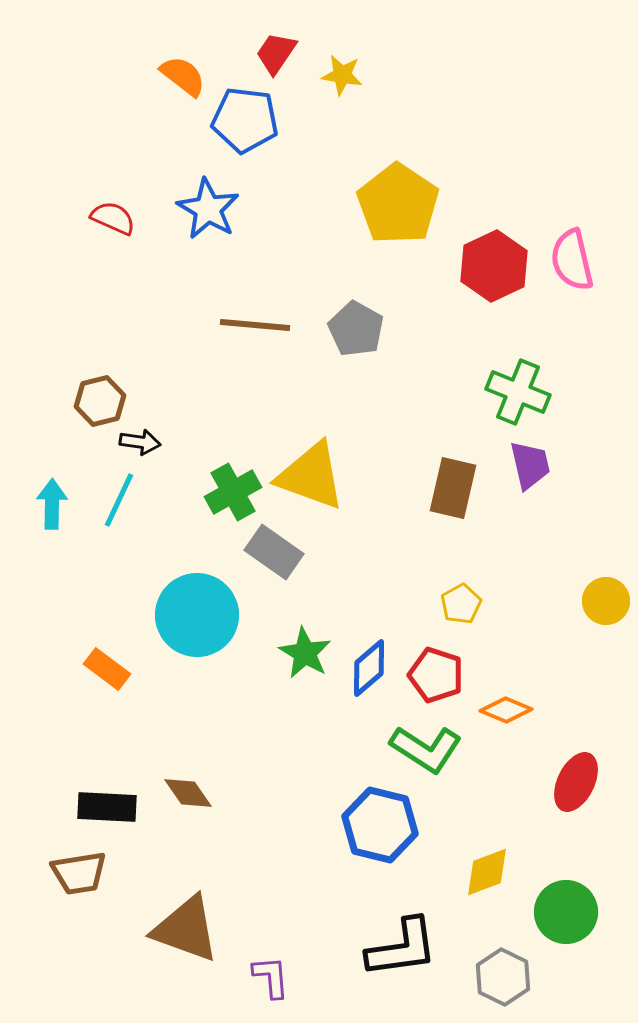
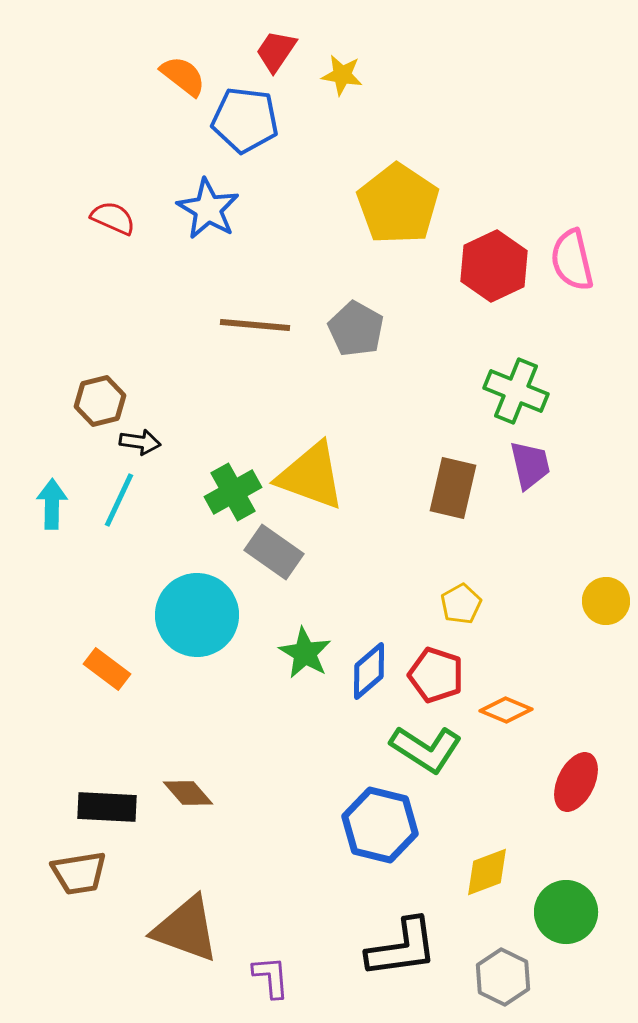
red trapezoid at (276, 53): moved 2 px up
green cross at (518, 392): moved 2 px left, 1 px up
blue diamond at (369, 668): moved 3 px down
brown diamond at (188, 793): rotated 6 degrees counterclockwise
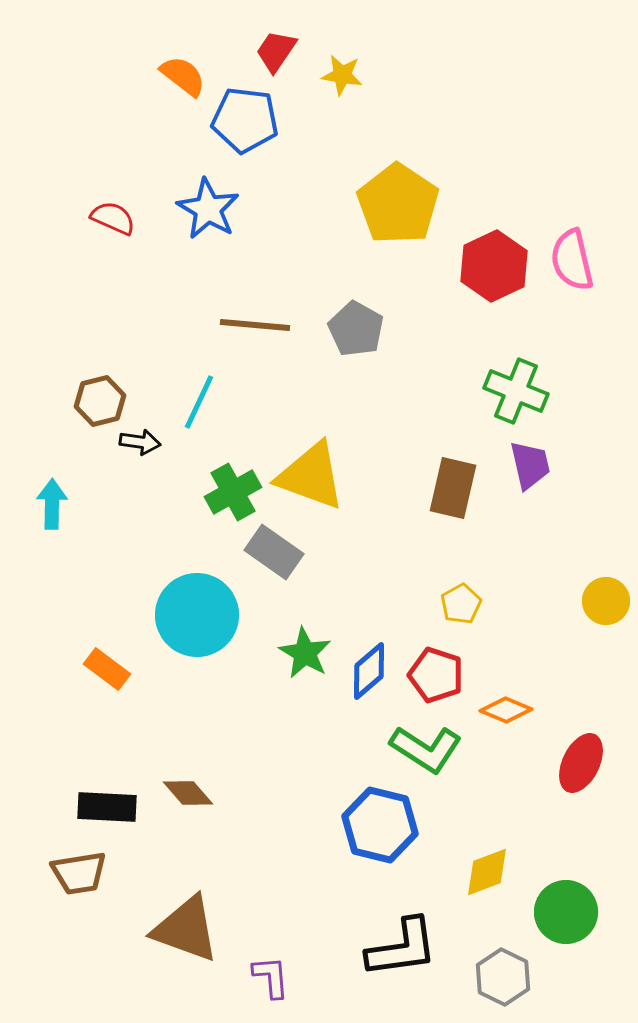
cyan line at (119, 500): moved 80 px right, 98 px up
red ellipse at (576, 782): moved 5 px right, 19 px up
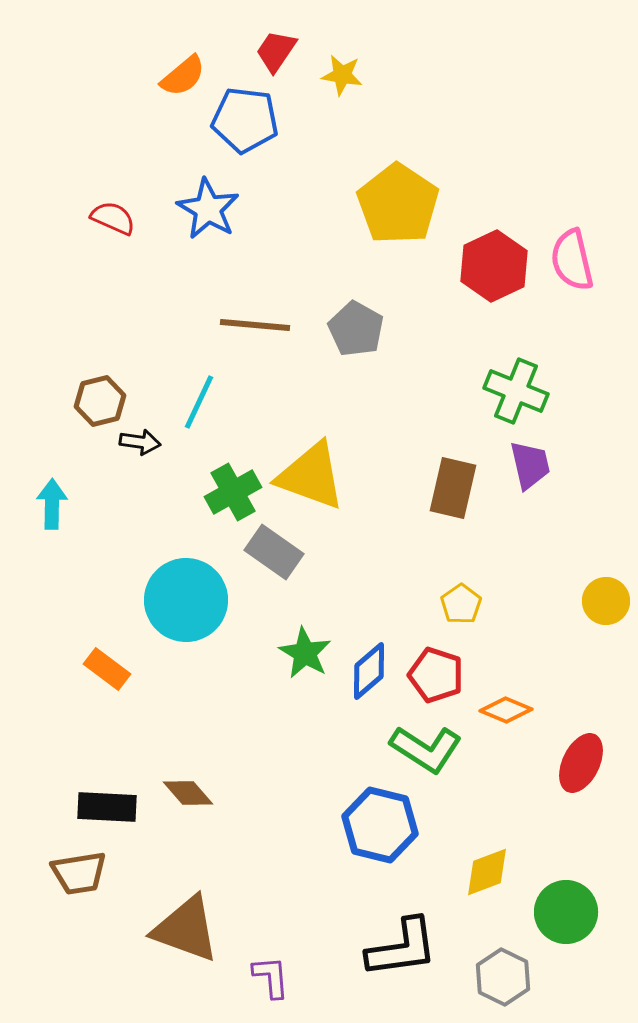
orange semicircle at (183, 76): rotated 102 degrees clockwise
yellow pentagon at (461, 604): rotated 6 degrees counterclockwise
cyan circle at (197, 615): moved 11 px left, 15 px up
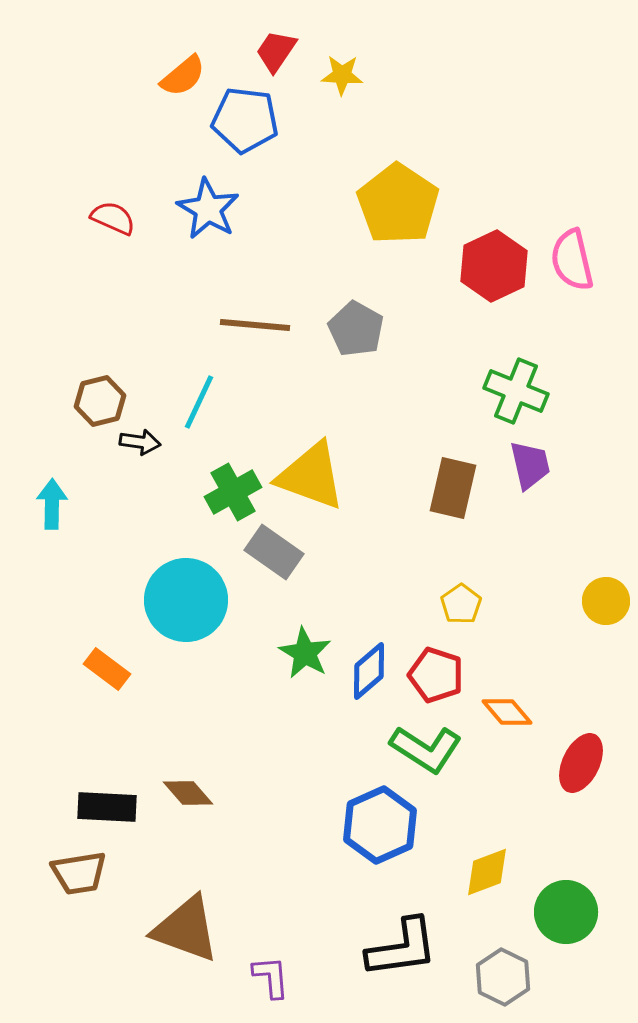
yellow star at (342, 75): rotated 6 degrees counterclockwise
orange diamond at (506, 710): moved 1 px right, 2 px down; rotated 27 degrees clockwise
blue hexagon at (380, 825): rotated 22 degrees clockwise
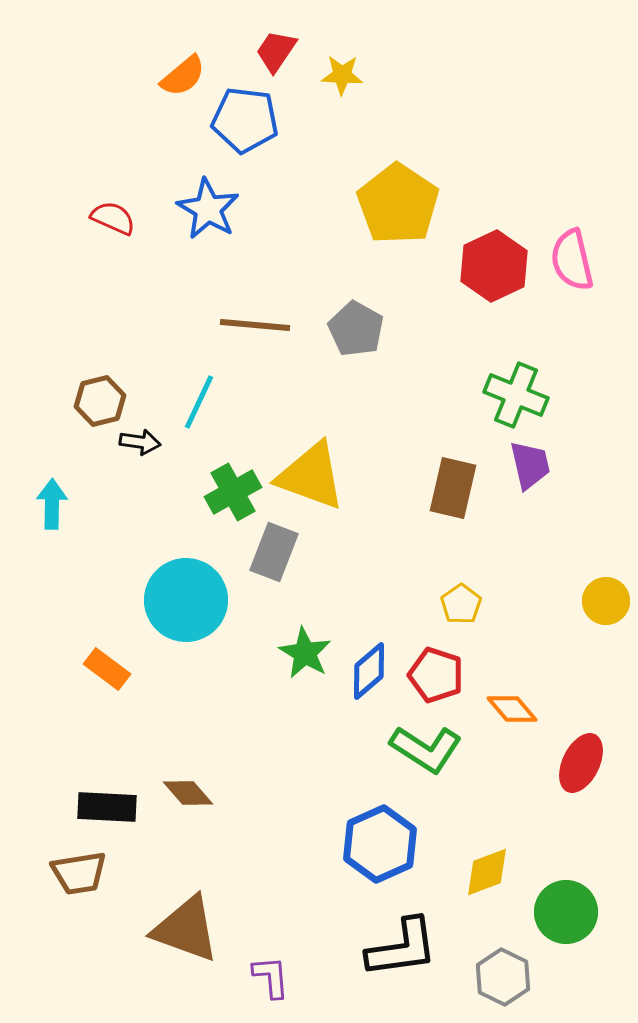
green cross at (516, 391): moved 4 px down
gray rectangle at (274, 552): rotated 76 degrees clockwise
orange diamond at (507, 712): moved 5 px right, 3 px up
blue hexagon at (380, 825): moved 19 px down
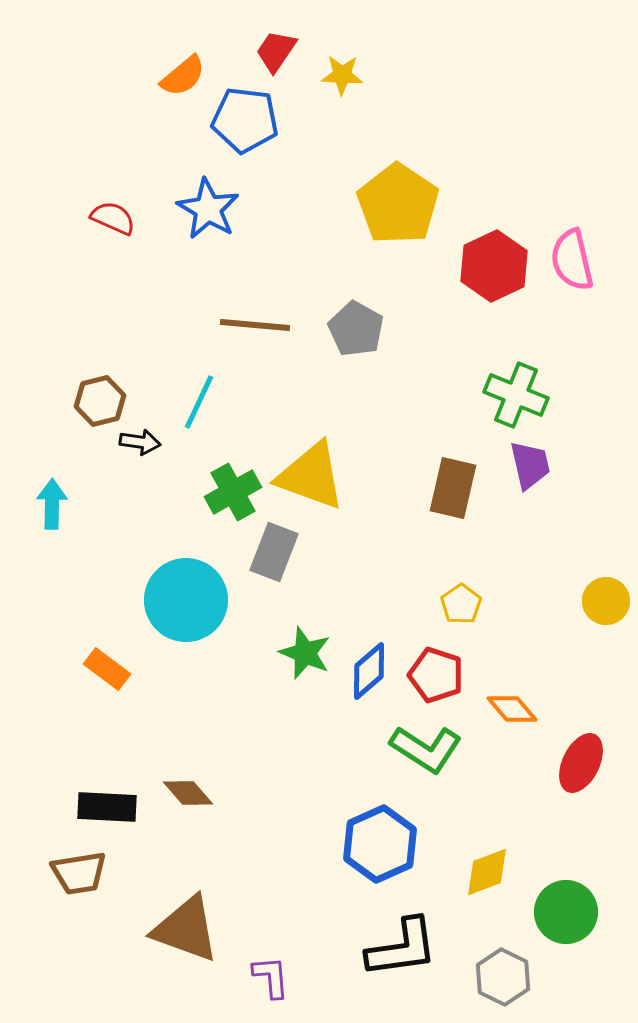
green star at (305, 653): rotated 8 degrees counterclockwise
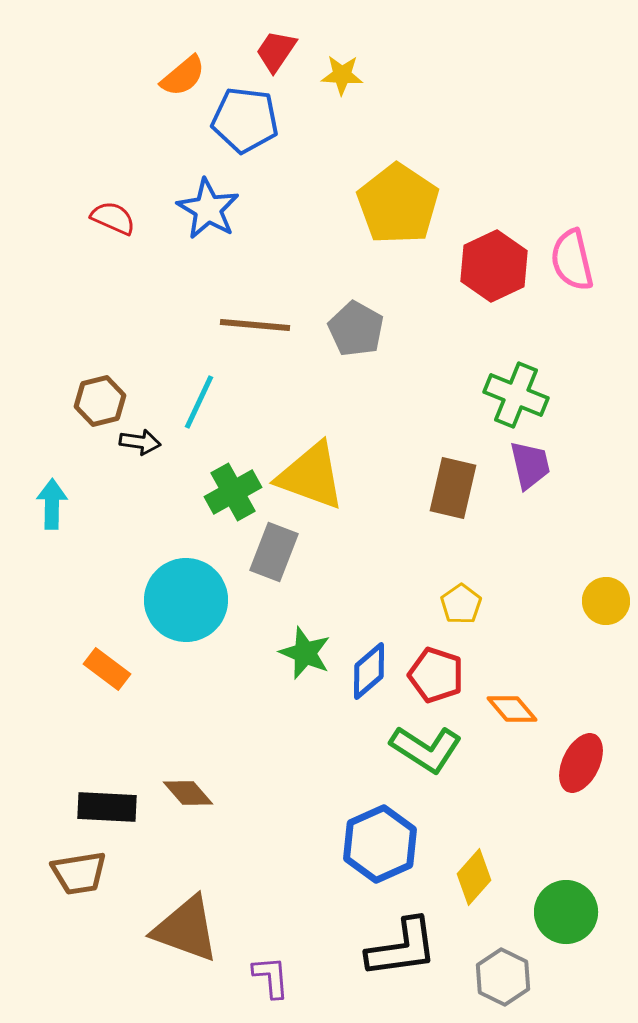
yellow diamond at (487, 872): moved 13 px left, 5 px down; rotated 28 degrees counterclockwise
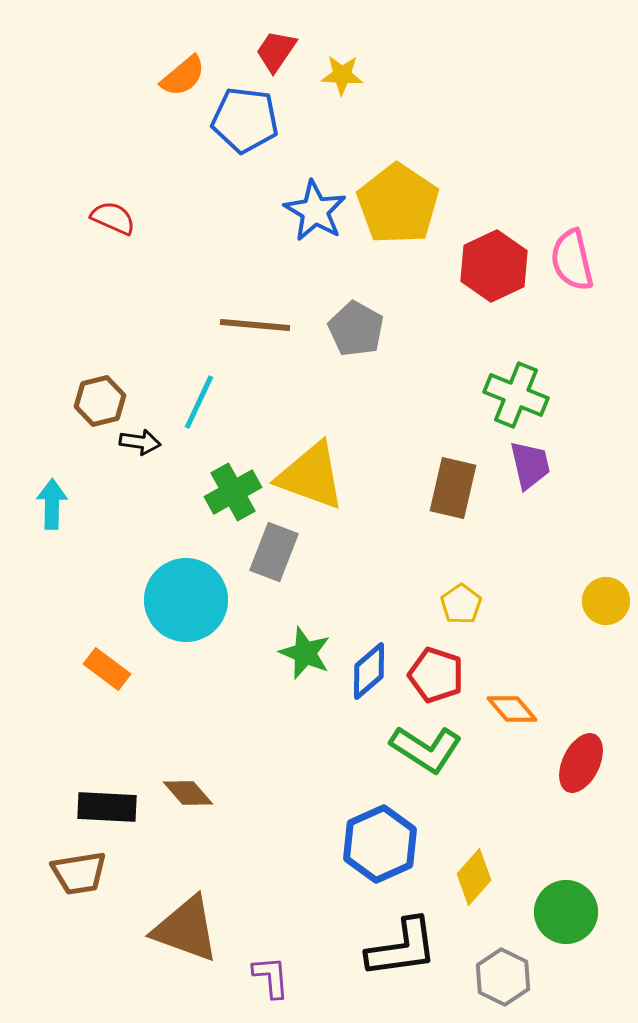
blue star at (208, 209): moved 107 px right, 2 px down
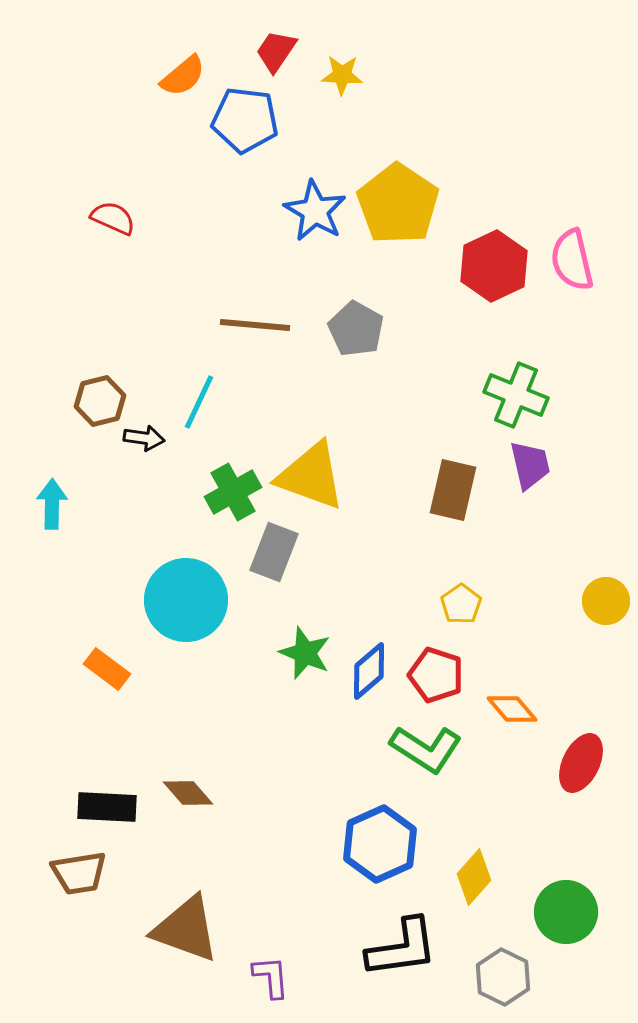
black arrow at (140, 442): moved 4 px right, 4 px up
brown rectangle at (453, 488): moved 2 px down
